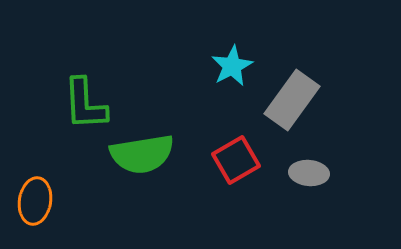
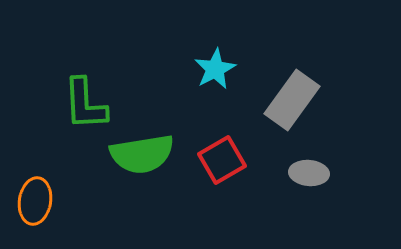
cyan star: moved 17 px left, 3 px down
red square: moved 14 px left
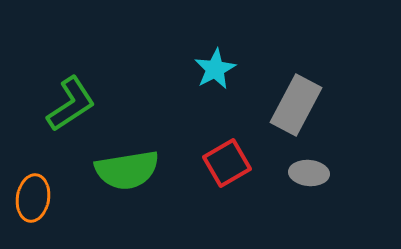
gray rectangle: moved 4 px right, 5 px down; rotated 8 degrees counterclockwise
green L-shape: moved 14 px left; rotated 120 degrees counterclockwise
green semicircle: moved 15 px left, 16 px down
red square: moved 5 px right, 3 px down
orange ellipse: moved 2 px left, 3 px up
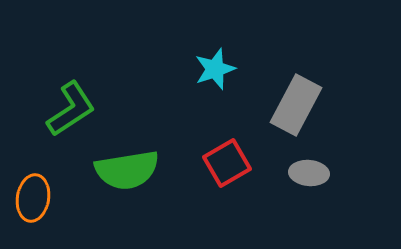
cyan star: rotated 9 degrees clockwise
green L-shape: moved 5 px down
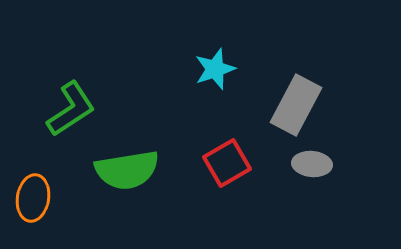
gray ellipse: moved 3 px right, 9 px up
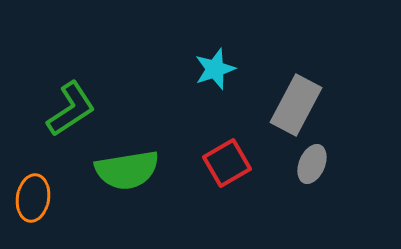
gray ellipse: rotated 72 degrees counterclockwise
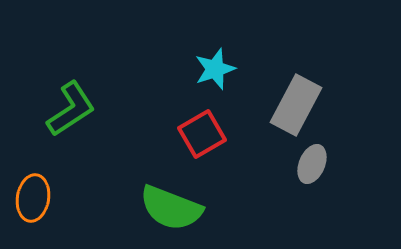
red square: moved 25 px left, 29 px up
green semicircle: moved 44 px right, 38 px down; rotated 30 degrees clockwise
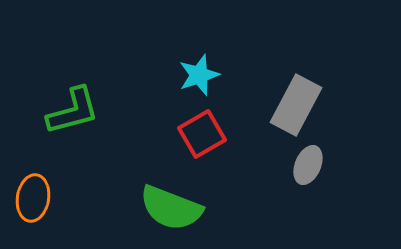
cyan star: moved 16 px left, 6 px down
green L-shape: moved 2 px right, 2 px down; rotated 18 degrees clockwise
gray ellipse: moved 4 px left, 1 px down
